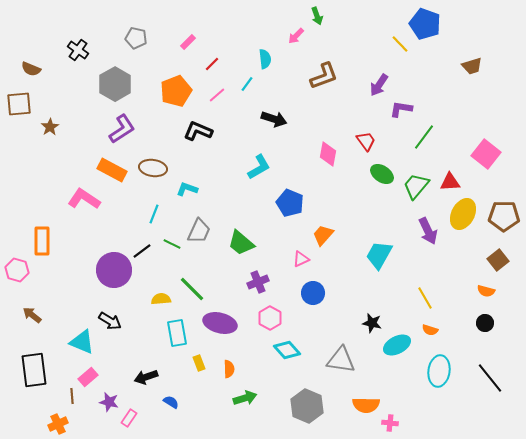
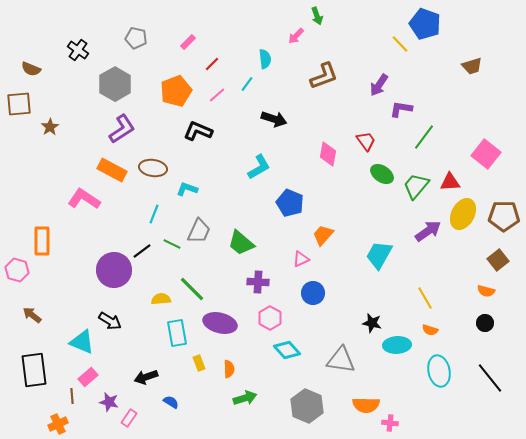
purple arrow at (428, 231): rotated 100 degrees counterclockwise
purple cross at (258, 282): rotated 25 degrees clockwise
cyan ellipse at (397, 345): rotated 24 degrees clockwise
cyan ellipse at (439, 371): rotated 20 degrees counterclockwise
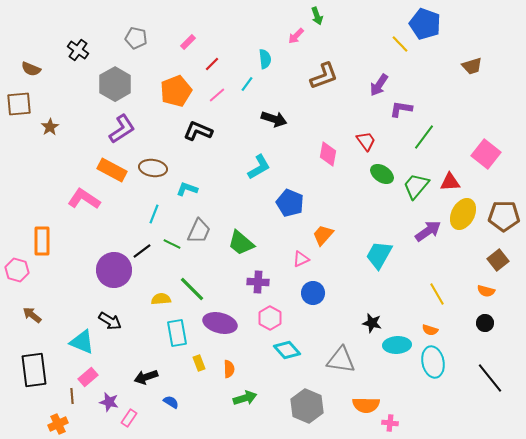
yellow line at (425, 298): moved 12 px right, 4 px up
cyan ellipse at (439, 371): moved 6 px left, 9 px up
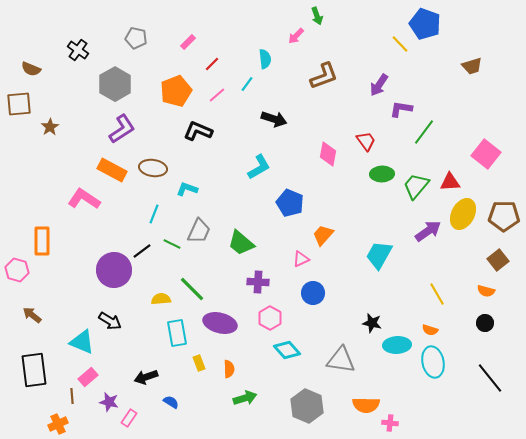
green line at (424, 137): moved 5 px up
green ellipse at (382, 174): rotated 35 degrees counterclockwise
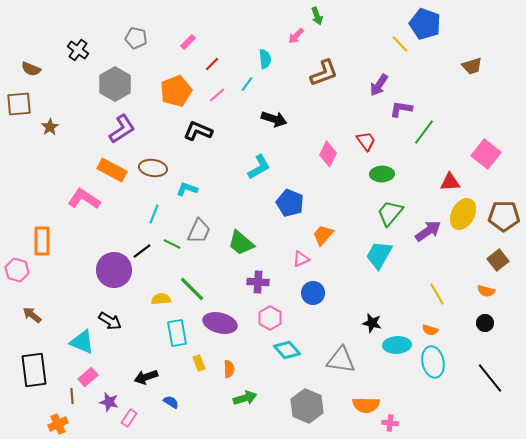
brown L-shape at (324, 76): moved 3 px up
pink diamond at (328, 154): rotated 15 degrees clockwise
green trapezoid at (416, 186): moved 26 px left, 27 px down
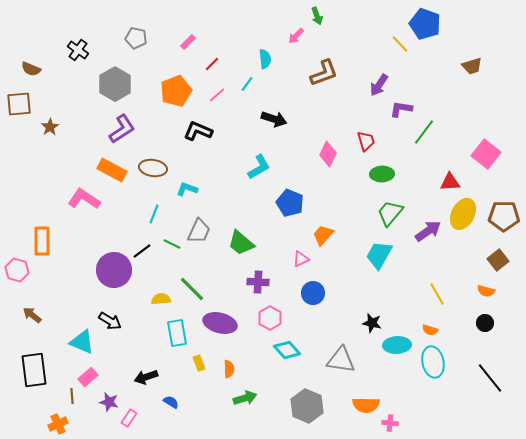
red trapezoid at (366, 141): rotated 20 degrees clockwise
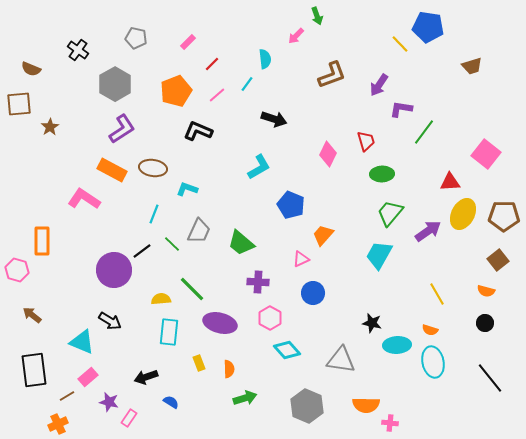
blue pentagon at (425, 24): moved 3 px right, 3 px down; rotated 12 degrees counterclockwise
brown L-shape at (324, 73): moved 8 px right, 2 px down
blue pentagon at (290, 203): moved 1 px right, 2 px down
green line at (172, 244): rotated 18 degrees clockwise
cyan rectangle at (177, 333): moved 8 px left, 1 px up; rotated 16 degrees clockwise
brown line at (72, 396): moved 5 px left; rotated 63 degrees clockwise
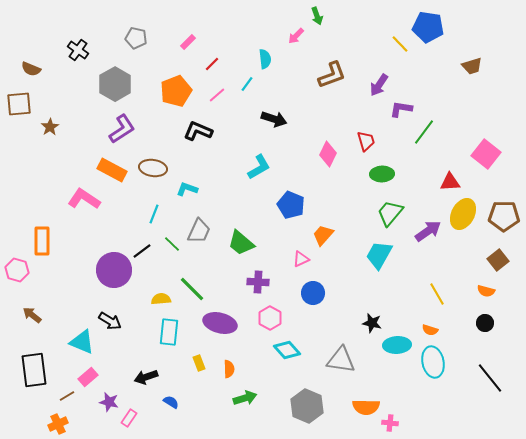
orange semicircle at (366, 405): moved 2 px down
